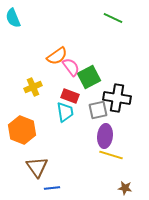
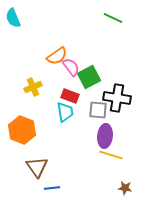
gray square: rotated 18 degrees clockwise
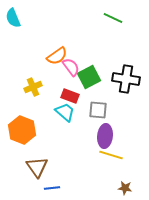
black cross: moved 9 px right, 19 px up
cyan trapezoid: rotated 40 degrees counterclockwise
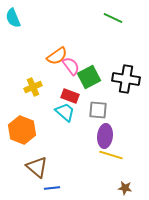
pink semicircle: moved 1 px up
brown triangle: rotated 15 degrees counterclockwise
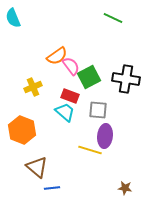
yellow line: moved 21 px left, 5 px up
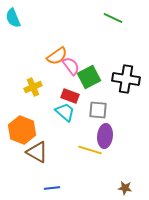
brown triangle: moved 15 px up; rotated 10 degrees counterclockwise
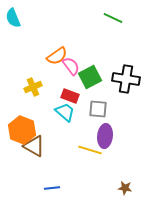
green square: moved 1 px right
gray square: moved 1 px up
brown triangle: moved 3 px left, 6 px up
